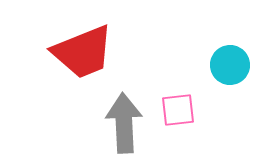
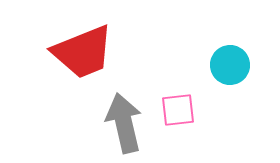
gray arrow: rotated 10 degrees counterclockwise
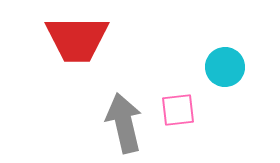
red trapezoid: moved 6 px left, 13 px up; rotated 22 degrees clockwise
cyan circle: moved 5 px left, 2 px down
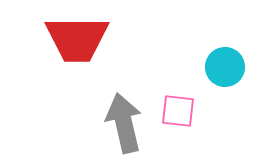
pink square: moved 1 px down; rotated 12 degrees clockwise
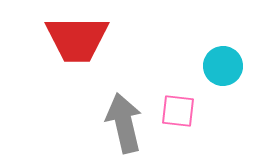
cyan circle: moved 2 px left, 1 px up
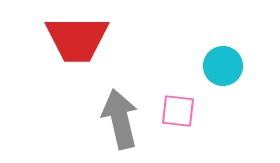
gray arrow: moved 4 px left, 4 px up
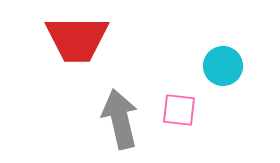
pink square: moved 1 px right, 1 px up
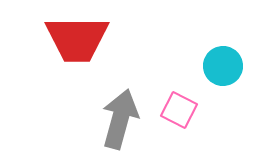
pink square: rotated 21 degrees clockwise
gray arrow: rotated 28 degrees clockwise
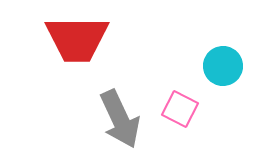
pink square: moved 1 px right, 1 px up
gray arrow: rotated 140 degrees clockwise
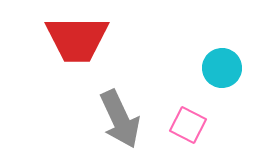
cyan circle: moved 1 px left, 2 px down
pink square: moved 8 px right, 16 px down
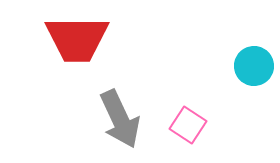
cyan circle: moved 32 px right, 2 px up
pink square: rotated 6 degrees clockwise
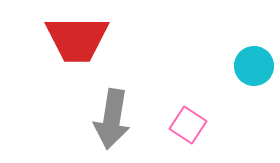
gray arrow: moved 8 px left; rotated 34 degrees clockwise
